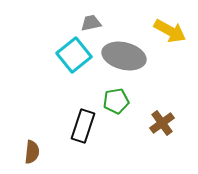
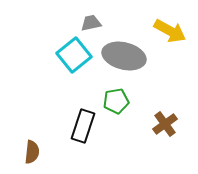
brown cross: moved 3 px right, 1 px down
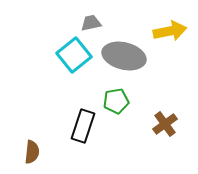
yellow arrow: rotated 40 degrees counterclockwise
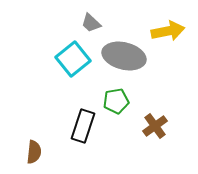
gray trapezoid: rotated 125 degrees counterclockwise
yellow arrow: moved 2 px left
cyan square: moved 1 px left, 4 px down
brown cross: moved 10 px left, 2 px down
brown semicircle: moved 2 px right
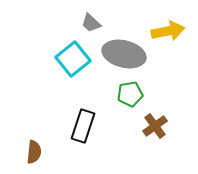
gray ellipse: moved 2 px up
green pentagon: moved 14 px right, 7 px up
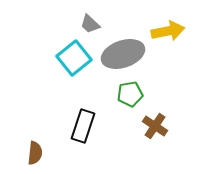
gray trapezoid: moved 1 px left, 1 px down
gray ellipse: moved 1 px left; rotated 33 degrees counterclockwise
cyan square: moved 1 px right, 1 px up
brown cross: rotated 20 degrees counterclockwise
brown semicircle: moved 1 px right, 1 px down
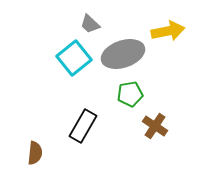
black rectangle: rotated 12 degrees clockwise
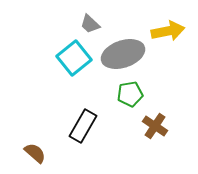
brown semicircle: rotated 55 degrees counterclockwise
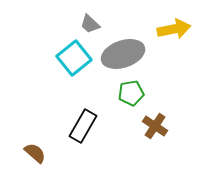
yellow arrow: moved 6 px right, 2 px up
green pentagon: moved 1 px right, 1 px up
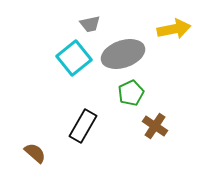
gray trapezoid: rotated 55 degrees counterclockwise
green pentagon: rotated 15 degrees counterclockwise
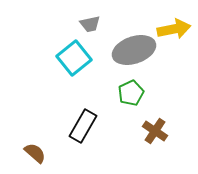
gray ellipse: moved 11 px right, 4 px up
brown cross: moved 5 px down
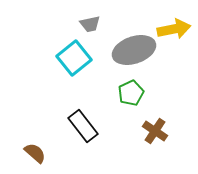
black rectangle: rotated 68 degrees counterclockwise
